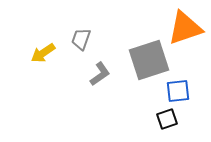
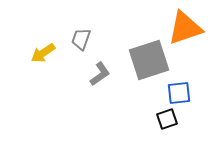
blue square: moved 1 px right, 2 px down
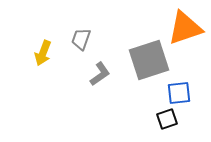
yellow arrow: rotated 35 degrees counterclockwise
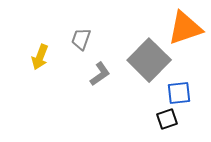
yellow arrow: moved 3 px left, 4 px down
gray square: rotated 27 degrees counterclockwise
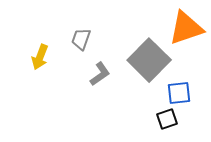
orange triangle: moved 1 px right
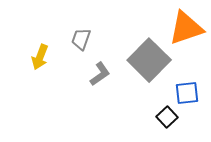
blue square: moved 8 px right
black square: moved 2 px up; rotated 25 degrees counterclockwise
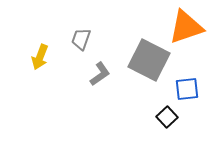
orange triangle: moved 1 px up
gray square: rotated 18 degrees counterclockwise
blue square: moved 4 px up
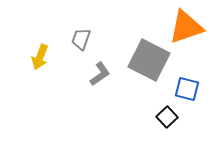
blue square: rotated 20 degrees clockwise
